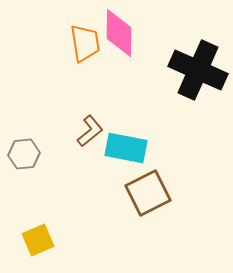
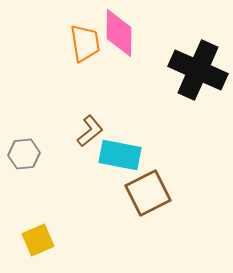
cyan rectangle: moved 6 px left, 7 px down
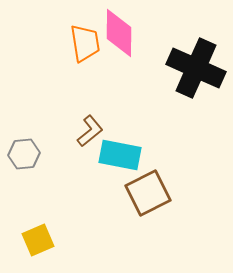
black cross: moved 2 px left, 2 px up
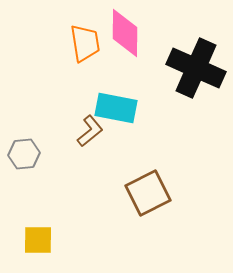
pink diamond: moved 6 px right
cyan rectangle: moved 4 px left, 47 px up
yellow square: rotated 24 degrees clockwise
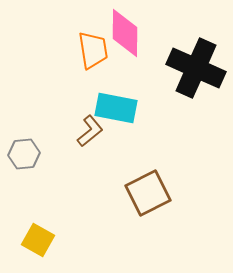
orange trapezoid: moved 8 px right, 7 px down
yellow square: rotated 28 degrees clockwise
